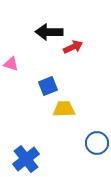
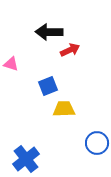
red arrow: moved 3 px left, 3 px down
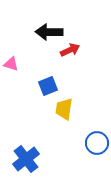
yellow trapezoid: rotated 80 degrees counterclockwise
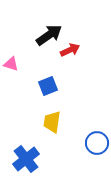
black arrow: moved 3 px down; rotated 144 degrees clockwise
yellow trapezoid: moved 12 px left, 13 px down
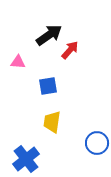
red arrow: rotated 24 degrees counterclockwise
pink triangle: moved 7 px right, 2 px up; rotated 14 degrees counterclockwise
blue square: rotated 12 degrees clockwise
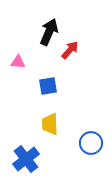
black arrow: moved 3 px up; rotated 32 degrees counterclockwise
yellow trapezoid: moved 2 px left, 2 px down; rotated 10 degrees counterclockwise
blue circle: moved 6 px left
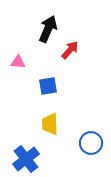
black arrow: moved 1 px left, 3 px up
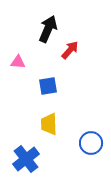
yellow trapezoid: moved 1 px left
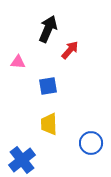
blue cross: moved 4 px left, 1 px down
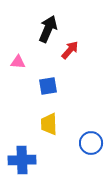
blue cross: rotated 36 degrees clockwise
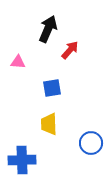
blue square: moved 4 px right, 2 px down
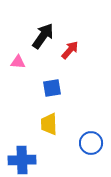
black arrow: moved 5 px left, 7 px down; rotated 12 degrees clockwise
